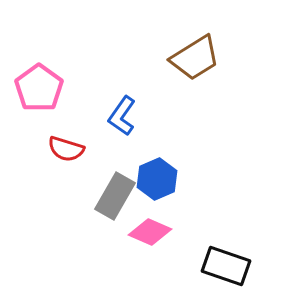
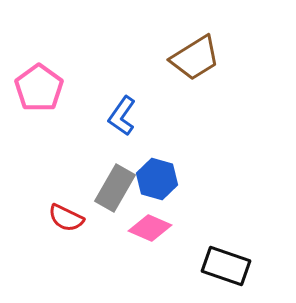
red semicircle: moved 69 px down; rotated 9 degrees clockwise
blue hexagon: rotated 21 degrees counterclockwise
gray rectangle: moved 8 px up
pink diamond: moved 4 px up
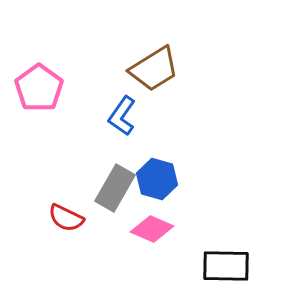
brown trapezoid: moved 41 px left, 11 px down
pink diamond: moved 2 px right, 1 px down
black rectangle: rotated 18 degrees counterclockwise
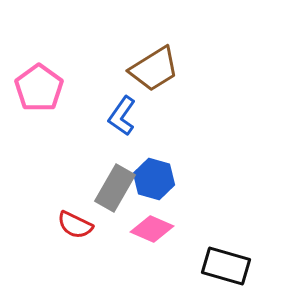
blue hexagon: moved 3 px left
red semicircle: moved 9 px right, 7 px down
black rectangle: rotated 15 degrees clockwise
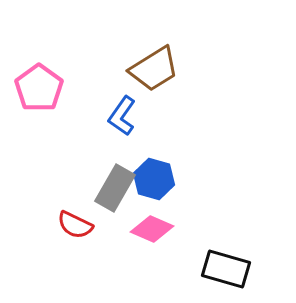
black rectangle: moved 3 px down
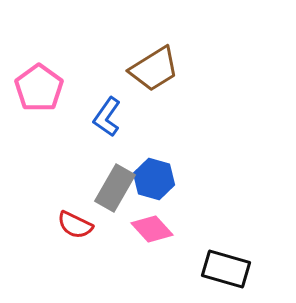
blue L-shape: moved 15 px left, 1 px down
pink diamond: rotated 24 degrees clockwise
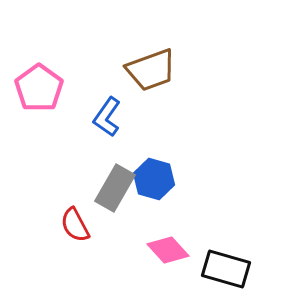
brown trapezoid: moved 3 px left, 1 px down; rotated 12 degrees clockwise
red semicircle: rotated 36 degrees clockwise
pink diamond: moved 16 px right, 21 px down
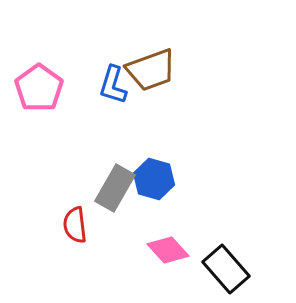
blue L-shape: moved 6 px right, 32 px up; rotated 18 degrees counterclockwise
red semicircle: rotated 21 degrees clockwise
black rectangle: rotated 33 degrees clockwise
